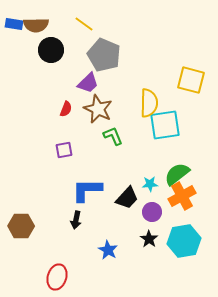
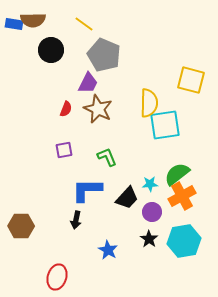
brown semicircle: moved 3 px left, 5 px up
purple trapezoid: rotated 20 degrees counterclockwise
green L-shape: moved 6 px left, 21 px down
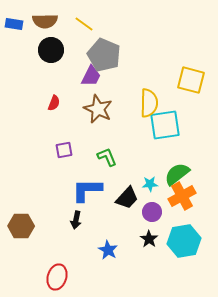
brown semicircle: moved 12 px right, 1 px down
purple trapezoid: moved 3 px right, 7 px up
red semicircle: moved 12 px left, 6 px up
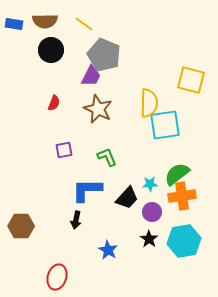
orange cross: rotated 20 degrees clockwise
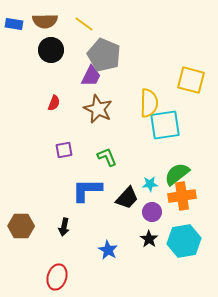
black arrow: moved 12 px left, 7 px down
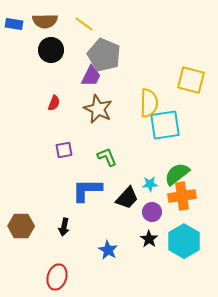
cyan hexagon: rotated 20 degrees counterclockwise
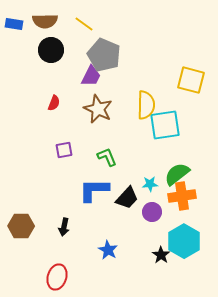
yellow semicircle: moved 3 px left, 2 px down
blue L-shape: moved 7 px right
black star: moved 12 px right, 16 px down
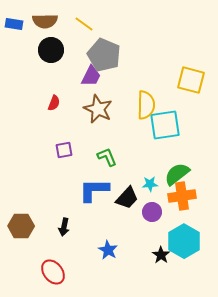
red ellipse: moved 4 px left, 5 px up; rotated 55 degrees counterclockwise
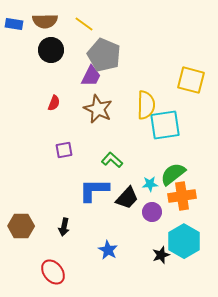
green L-shape: moved 5 px right, 3 px down; rotated 25 degrees counterclockwise
green semicircle: moved 4 px left
black star: rotated 18 degrees clockwise
